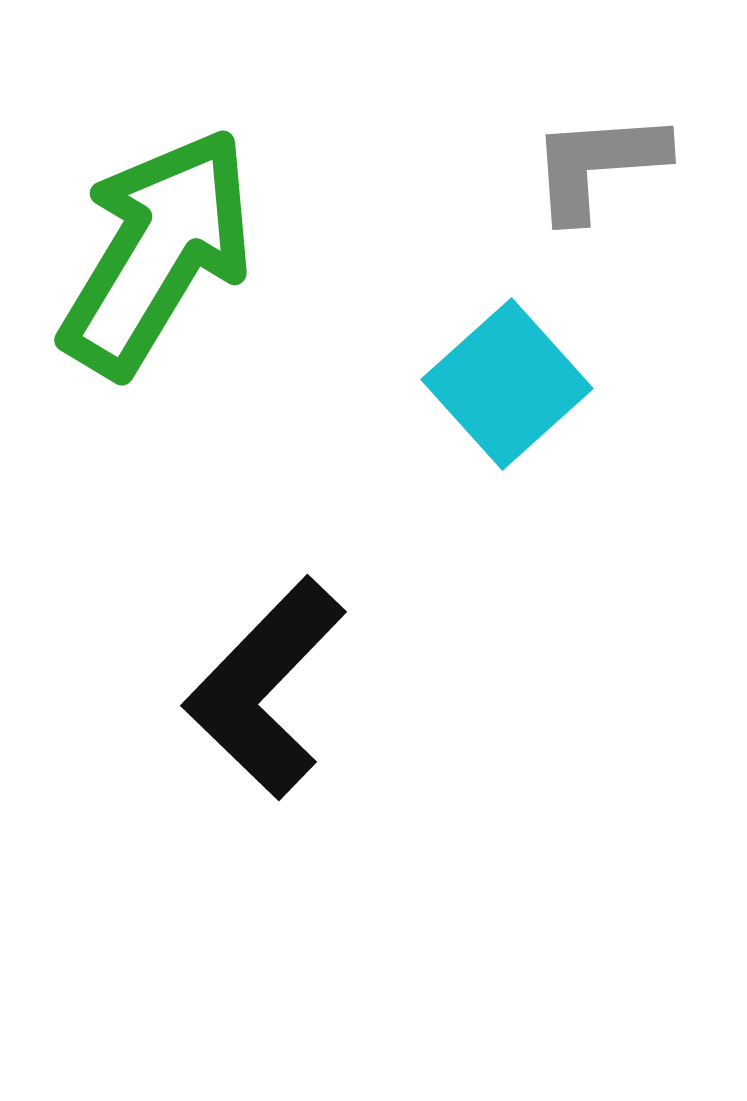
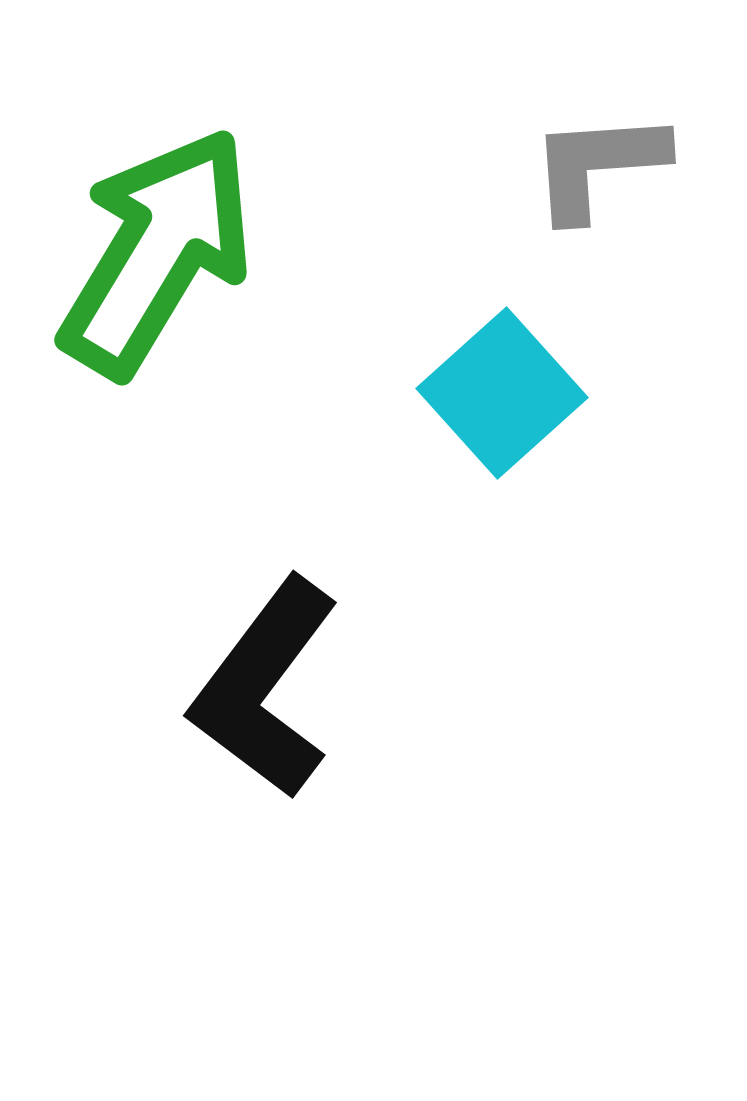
cyan square: moved 5 px left, 9 px down
black L-shape: rotated 7 degrees counterclockwise
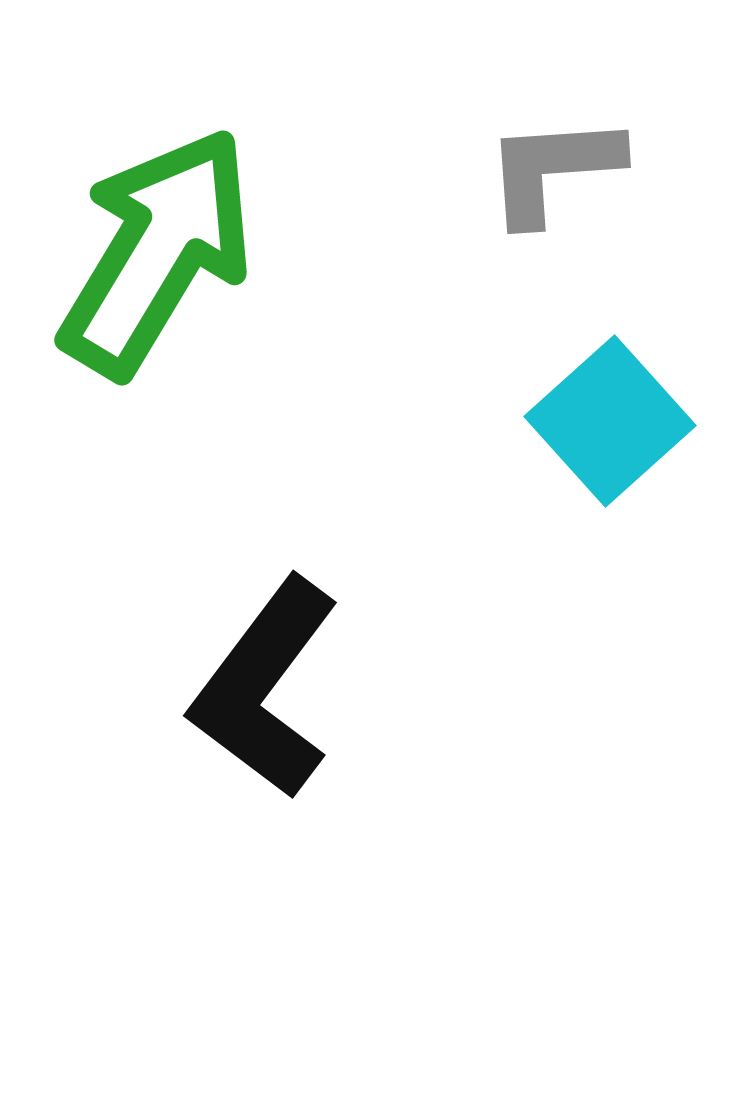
gray L-shape: moved 45 px left, 4 px down
cyan square: moved 108 px right, 28 px down
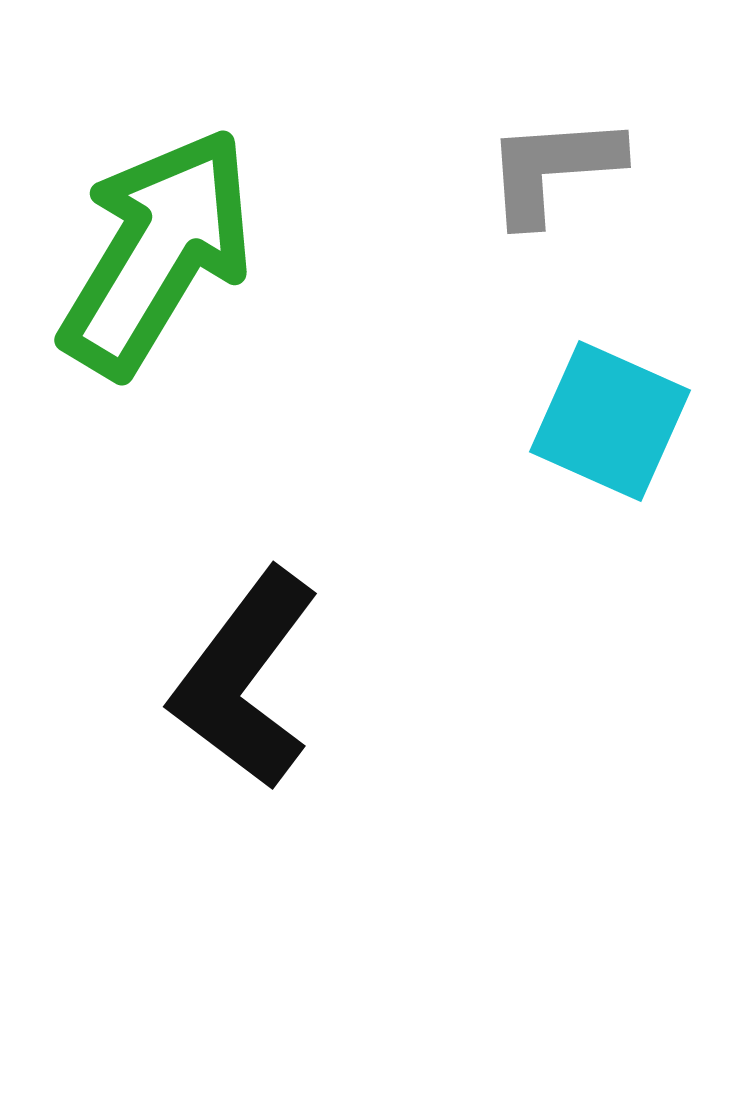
cyan square: rotated 24 degrees counterclockwise
black L-shape: moved 20 px left, 9 px up
